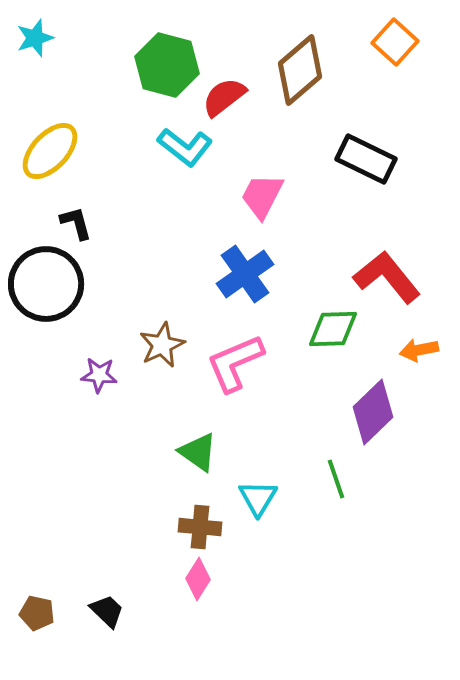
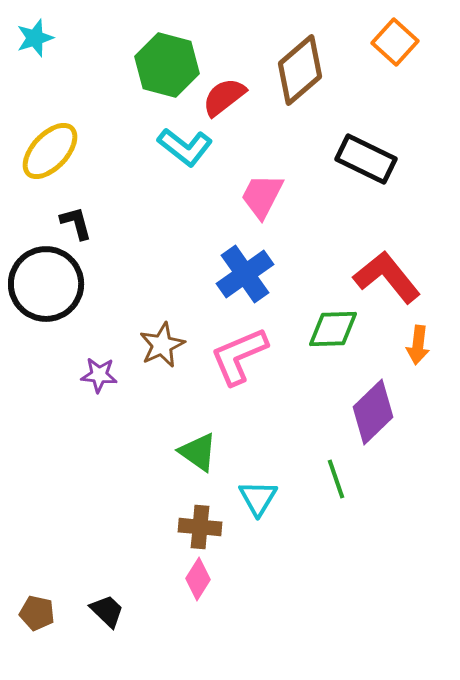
orange arrow: moved 1 px left, 5 px up; rotated 72 degrees counterclockwise
pink L-shape: moved 4 px right, 7 px up
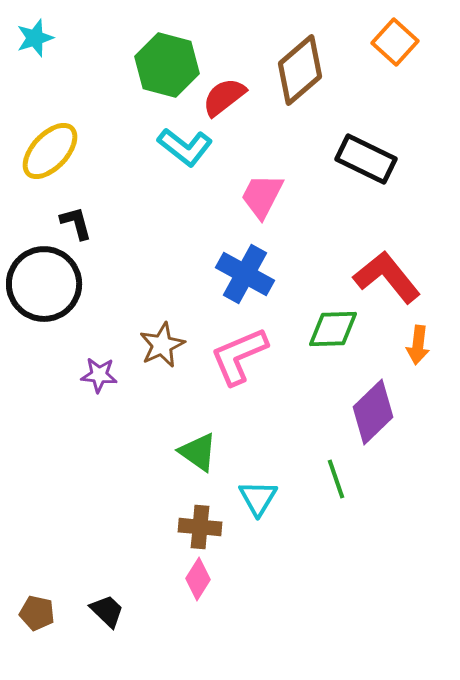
blue cross: rotated 26 degrees counterclockwise
black circle: moved 2 px left
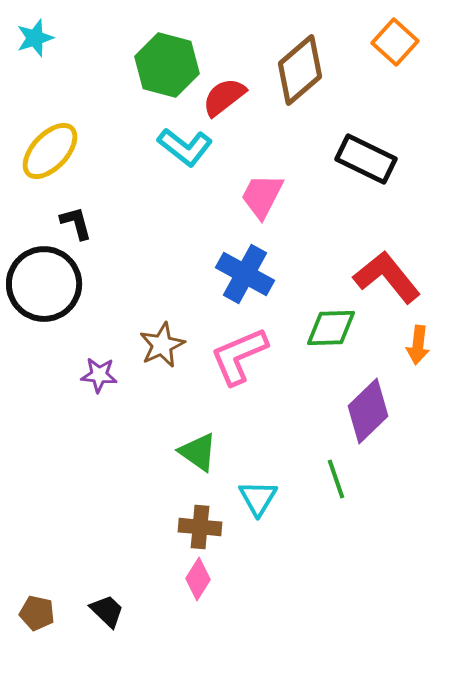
green diamond: moved 2 px left, 1 px up
purple diamond: moved 5 px left, 1 px up
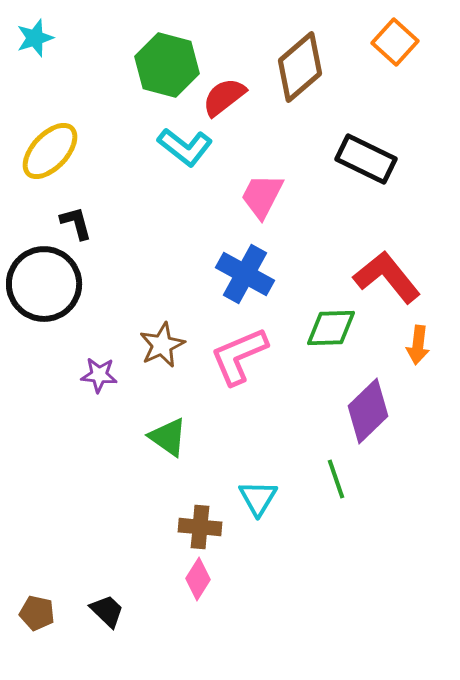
brown diamond: moved 3 px up
green triangle: moved 30 px left, 15 px up
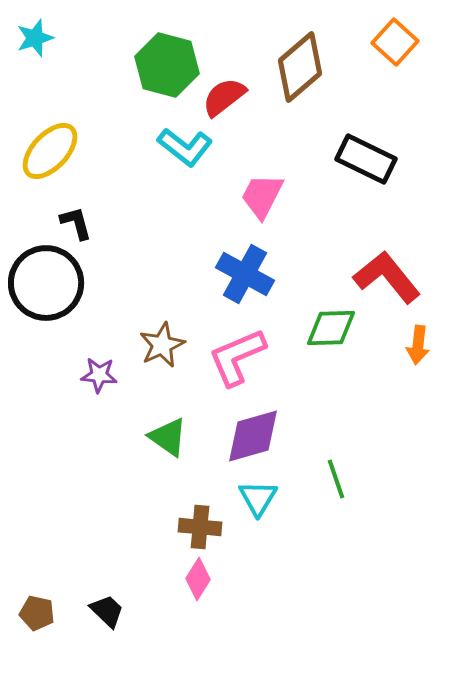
black circle: moved 2 px right, 1 px up
pink L-shape: moved 2 px left, 1 px down
purple diamond: moved 115 px left, 25 px down; rotated 28 degrees clockwise
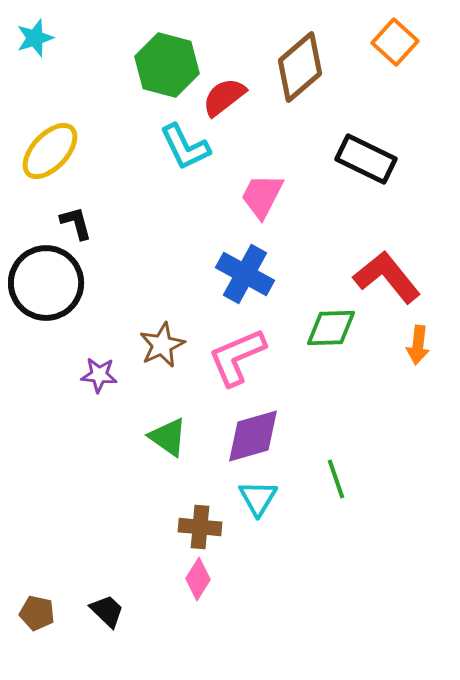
cyan L-shape: rotated 26 degrees clockwise
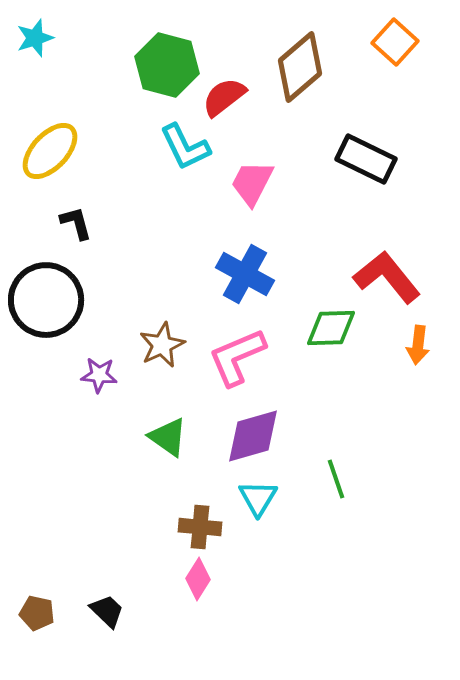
pink trapezoid: moved 10 px left, 13 px up
black circle: moved 17 px down
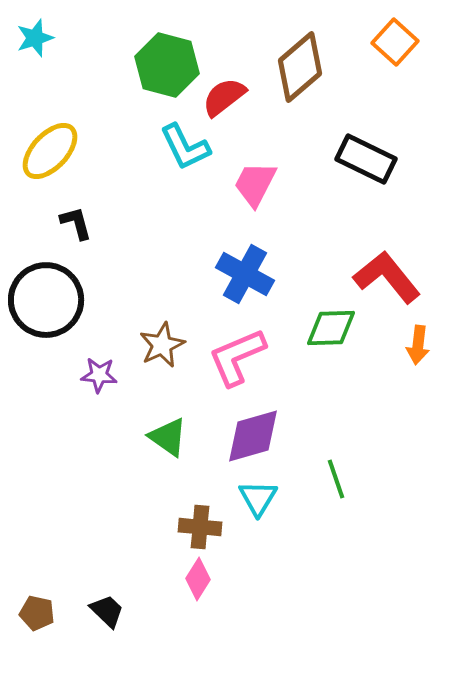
pink trapezoid: moved 3 px right, 1 px down
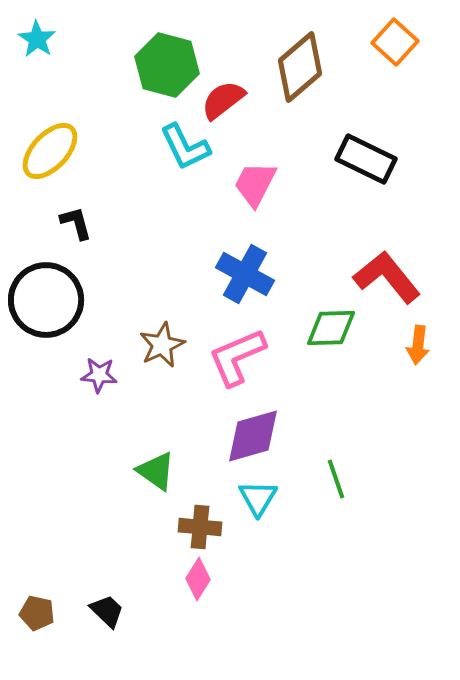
cyan star: moved 2 px right, 1 px down; rotated 21 degrees counterclockwise
red semicircle: moved 1 px left, 3 px down
green triangle: moved 12 px left, 34 px down
